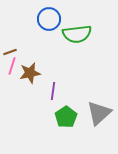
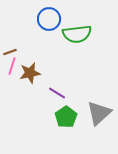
purple line: moved 4 px right, 2 px down; rotated 66 degrees counterclockwise
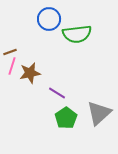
green pentagon: moved 1 px down
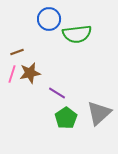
brown line: moved 7 px right
pink line: moved 8 px down
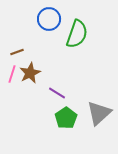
green semicircle: rotated 64 degrees counterclockwise
brown star: rotated 15 degrees counterclockwise
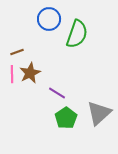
pink line: rotated 18 degrees counterclockwise
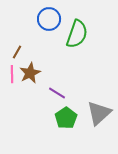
brown line: rotated 40 degrees counterclockwise
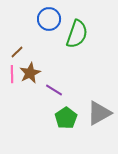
brown line: rotated 16 degrees clockwise
purple line: moved 3 px left, 3 px up
gray triangle: rotated 12 degrees clockwise
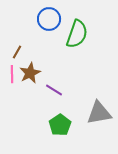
brown line: rotated 16 degrees counterclockwise
gray triangle: rotated 20 degrees clockwise
green pentagon: moved 6 px left, 7 px down
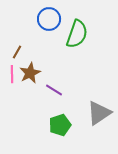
gray triangle: rotated 24 degrees counterclockwise
green pentagon: rotated 15 degrees clockwise
